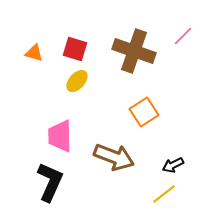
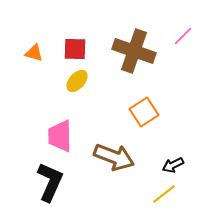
red square: rotated 15 degrees counterclockwise
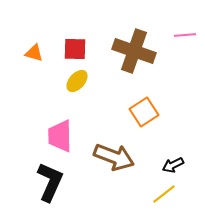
pink line: moved 2 px right, 1 px up; rotated 40 degrees clockwise
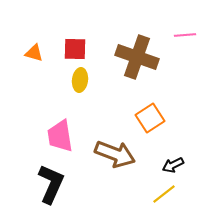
brown cross: moved 3 px right, 6 px down
yellow ellipse: moved 3 px right, 1 px up; rotated 35 degrees counterclockwise
orange square: moved 6 px right, 6 px down
pink trapezoid: rotated 8 degrees counterclockwise
brown arrow: moved 1 px right, 3 px up
black L-shape: moved 1 px right, 2 px down
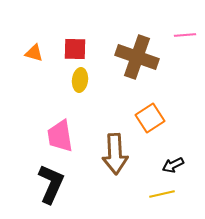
brown arrow: rotated 66 degrees clockwise
yellow line: moved 2 px left; rotated 25 degrees clockwise
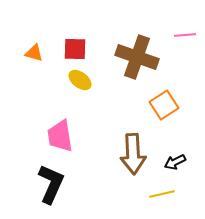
yellow ellipse: rotated 60 degrees counterclockwise
orange square: moved 14 px right, 13 px up
brown arrow: moved 18 px right
black arrow: moved 2 px right, 3 px up
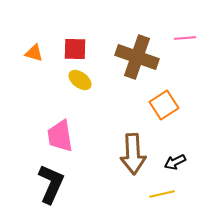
pink line: moved 3 px down
